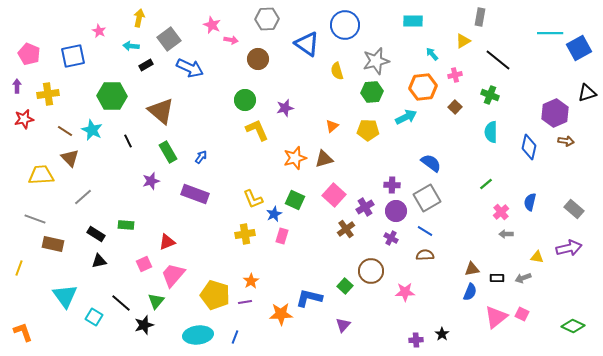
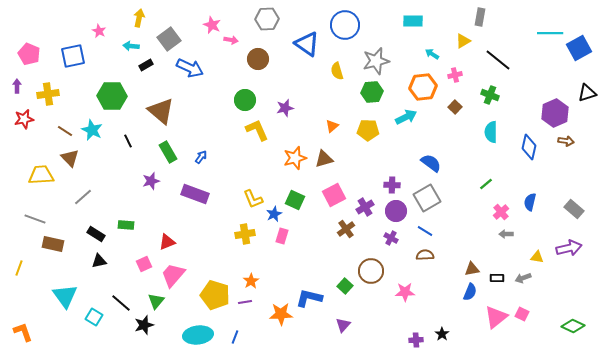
cyan arrow at (432, 54): rotated 16 degrees counterclockwise
pink square at (334, 195): rotated 20 degrees clockwise
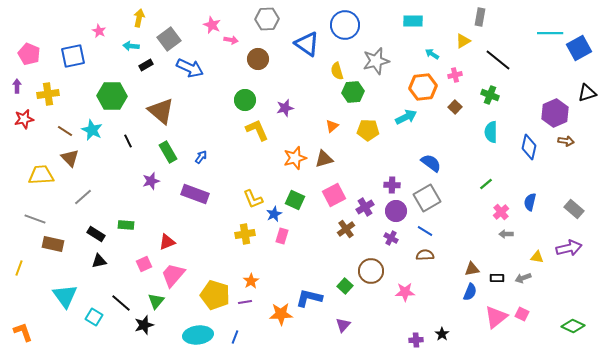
green hexagon at (372, 92): moved 19 px left
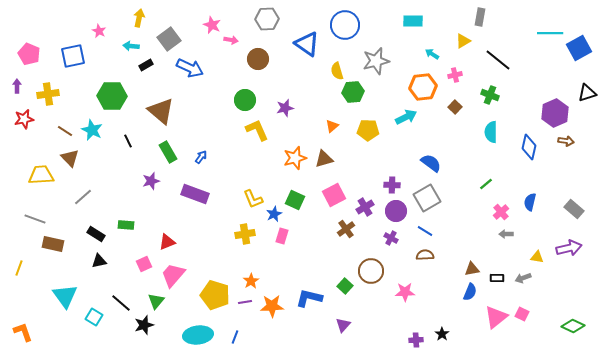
orange star at (281, 314): moved 9 px left, 8 px up
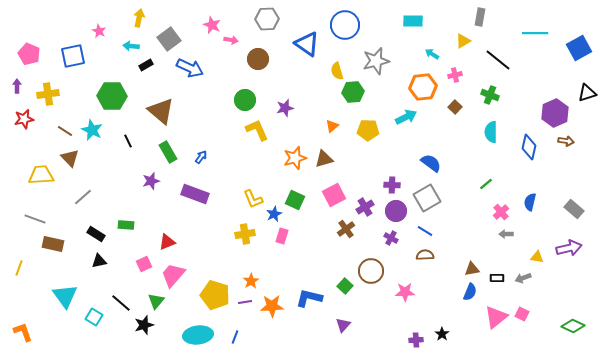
cyan line at (550, 33): moved 15 px left
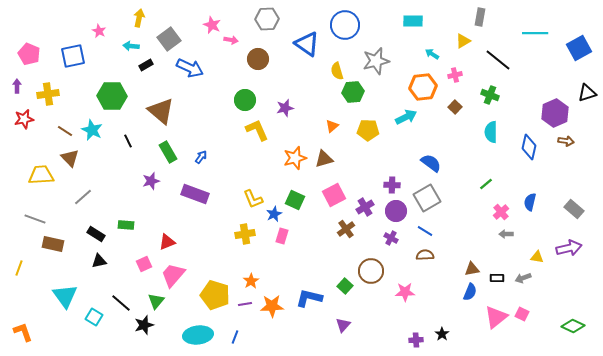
purple line at (245, 302): moved 2 px down
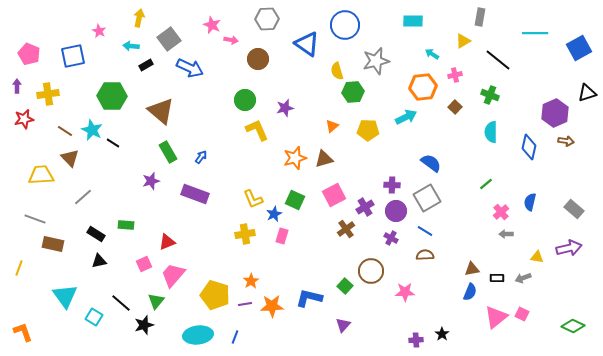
black line at (128, 141): moved 15 px left, 2 px down; rotated 32 degrees counterclockwise
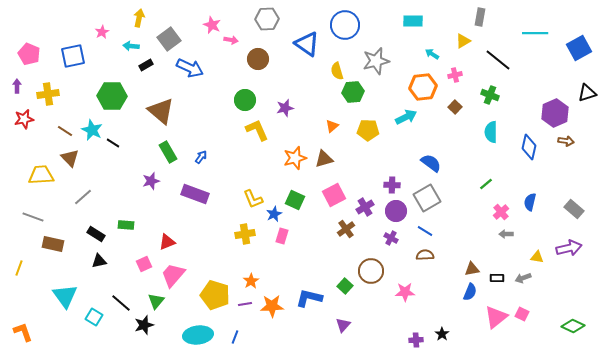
pink star at (99, 31): moved 3 px right, 1 px down; rotated 16 degrees clockwise
gray line at (35, 219): moved 2 px left, 2 px up
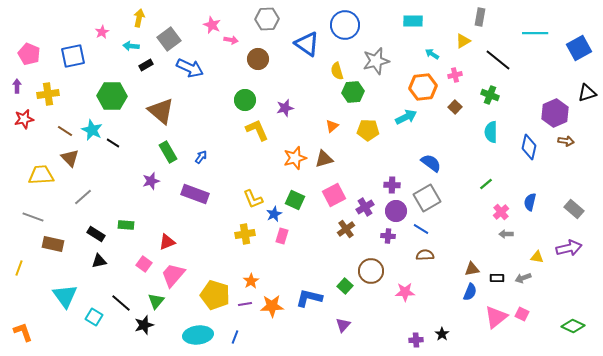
blue line at (425, 231): moved 4 px left, 2 px up
purple cross at (391, 238): moved 3 px left, 2 px up; rotated 24 degrees counterclockwise
pink square at (144, 264): rotated 28 degrees counterclockwise
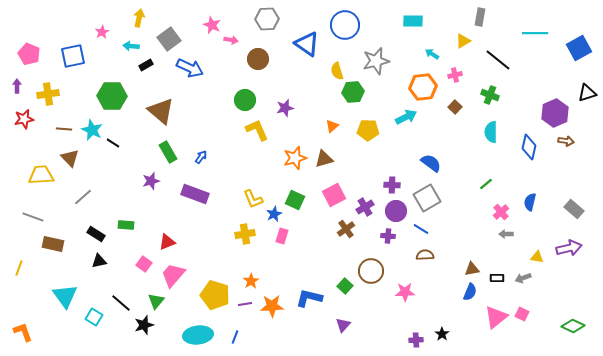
brown line at (65, 131): moved 1 px left, 2 px up; rotated 28 degrees counterclockwise
